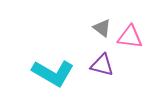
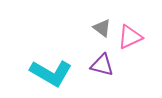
pink triangle: rotated 32 degrees counterclockwise
cyan L-shape: moved 2 px left
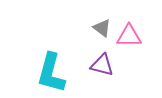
pink triangle: moved 1 px left, 1 px up; rotated 24 degrees clockwise
cyan L-shape: rotated 75 degrees clockwise
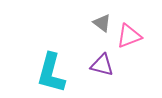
gray triangle: moved 5 px up
pink triangle: rotated 20 degrees counterclockwise
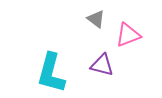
gray triangle: moved 6 px left, 4 px up
pink triangle: moved 1 px left, 1 px up
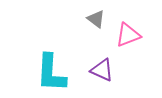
purple triangle: moved 5 px down; rotated 10 degrees clockwise
cyan L-shape: rotated 12 degrees counterclockwise
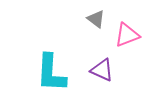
pink triangle: moved 1 px left
